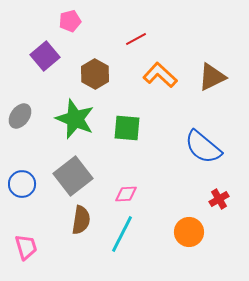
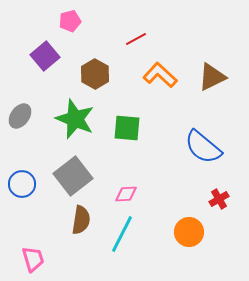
pink trapezoid: moved 7 px right, 12 px down
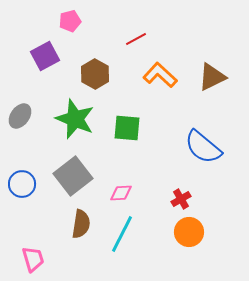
purple square: rotated 12 degrees clockwise
pink diamond: moved 5 px left, 1 px up
red cross: moved 38 px left
brown semicircle: moved 4 px down
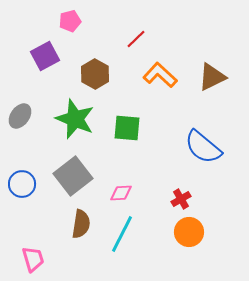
red line: rotated 15 degrees counterclockwise
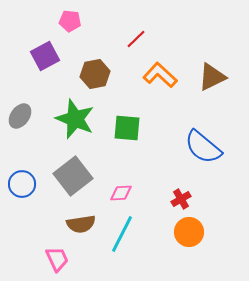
pink pentagon: rotated 20 degrees clockwise
brown hexagon: rotated 20 degrees clockwise
brown semicircle: rotated 72 degrees clockwise
pink trapezoid: moved 24 px right; rotated 8 degrees counterclockwise
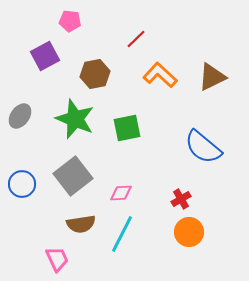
green square: rotated 16 degrees counterclockwise
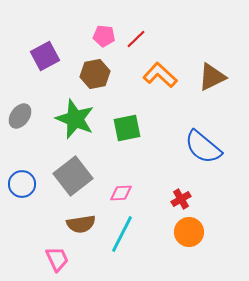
pink pentagon: moved 34 px right, 15 px down
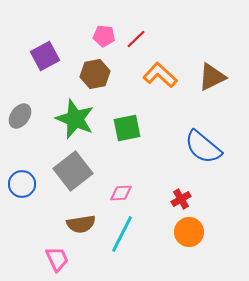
gray square: moved 5 px up
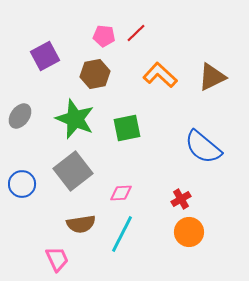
red line: moved 6 px up
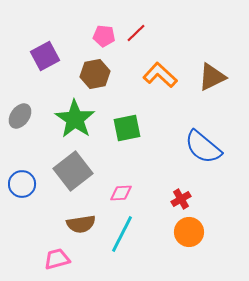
green star: rotated 12 degrees clockwise
pink trapezoid: rotated 80 degrees counterclockwise
